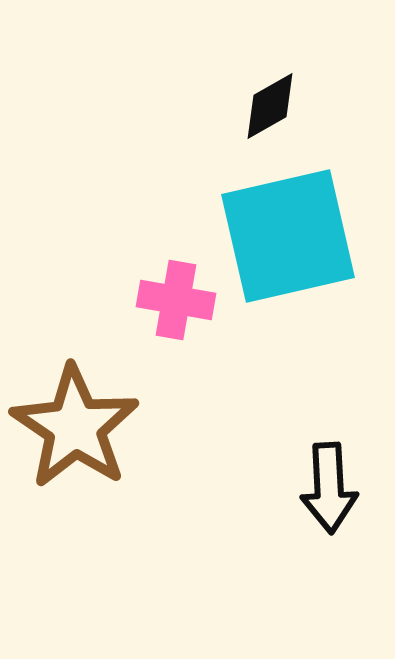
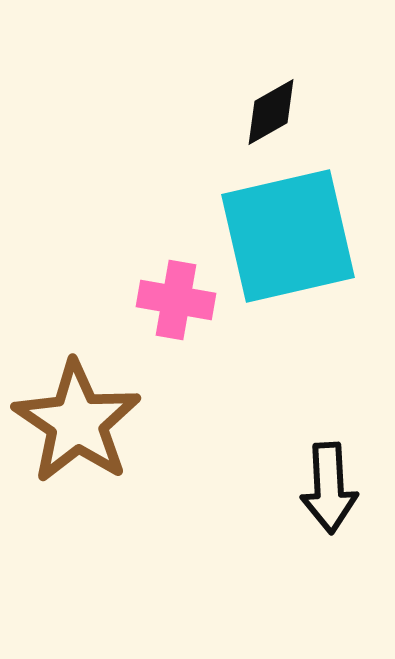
black diamond: moved 1 px right, 6 px down
brown star: moved 2 px right, 5 px up
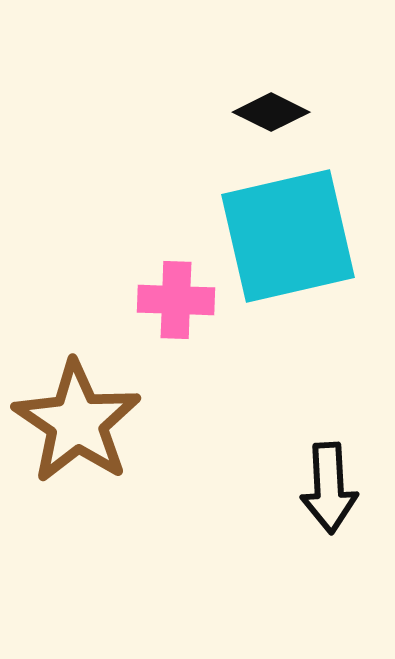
black diamond: rotated 56 degrees clockwise
pink cross: rotated 8 degrees counterclockwise
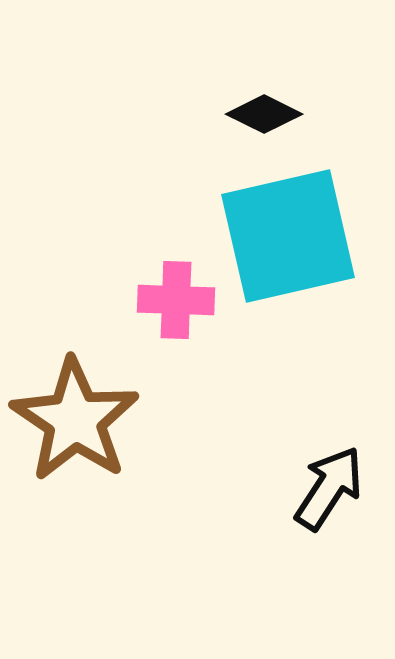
black diamond: moved 7 px left, 2 px down
brown star: moved 2 px left, 2 px up
black arrow: rotated 144 degrees counterclockwise
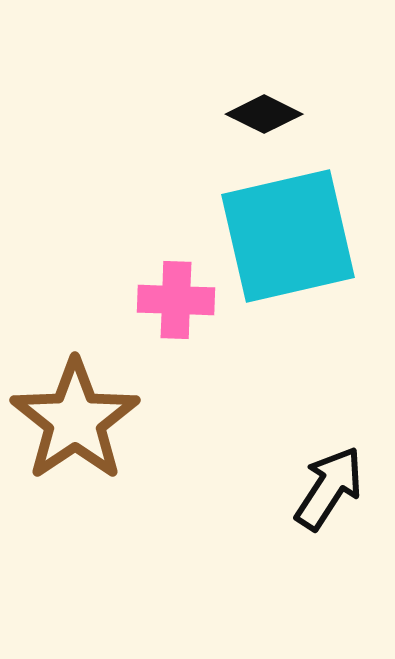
brown star: rotated 4 degrees clockwise
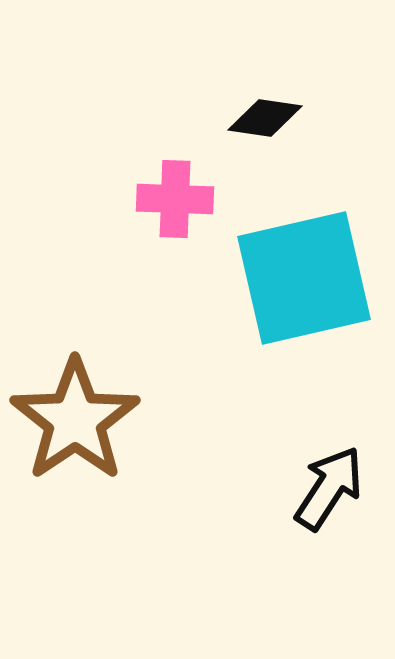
black diamond: moved 1 px right, 4 px down; rotated 18 degrees counterclockwise
cyan square: moved 16 px right, 42 px down
pink cross: moved 1 px left, 101 px up
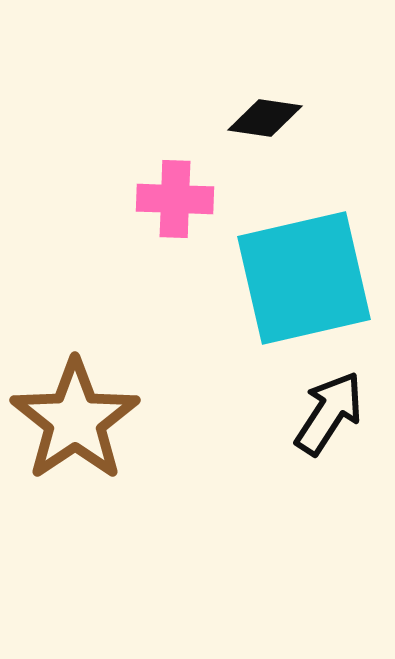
black arrow: moved 75 px up
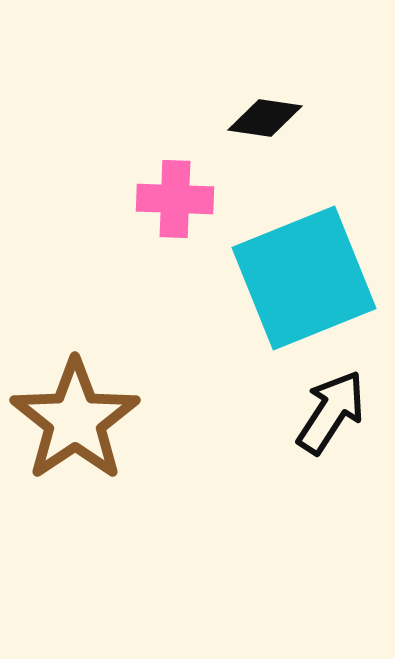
cyan square: rotated 9 degrees counterclockwise
black arrow: moved 2 px right, 1 px up
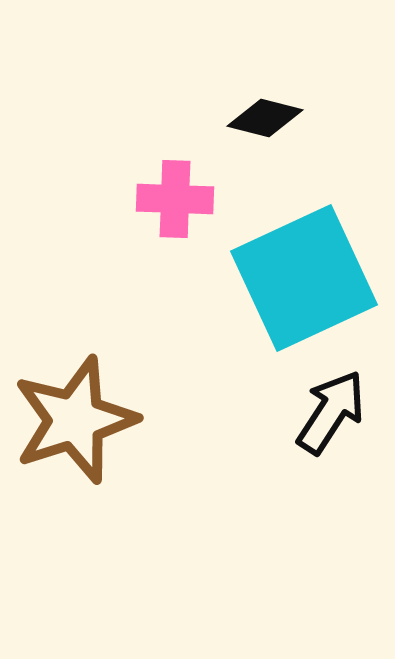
black diamond: rotated 6 degrees clockwise
cyan square: rotated 3 degrees counterclockwise
brown star: rotated 16 degrees clockwise
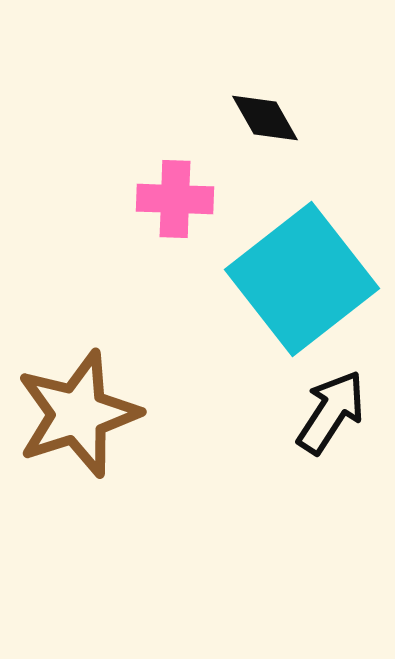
black diamond: rotated 46 degrees clockwise
cyan square: moved 2 px left, 1 px down; rotated 13 degrees counterclockwise
brown star: moved 3 px right, 6 px up
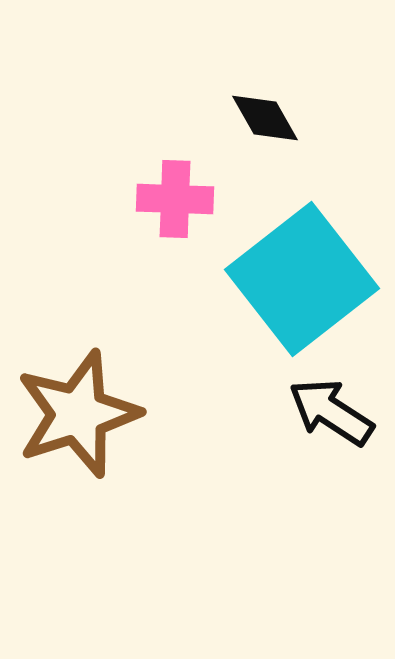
black arrow: rotated 90 degrees counterclockwise
